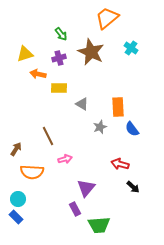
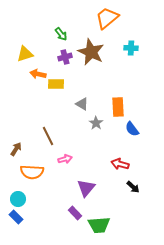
cyan cross: rotated 32 degrees counterclockwise
purple cross: moved 6 px right, 1 px up
yellow rectangle: moved 3 px left, 4 px up
gray star: moved 4 px left, 4 px up; rotated 16 degrees counterclockwise
purple rectangle: moved 4 px down; rotated 16 degrees counterclockwise
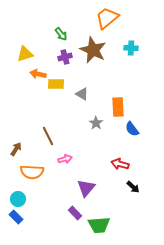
brown star: moved 2 px right, 2 px up
gray triangle: moved 10 px up
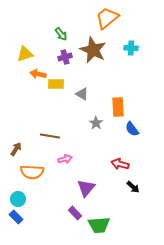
brown line: moved 2 px right; rotated 54 degrees counterclockwise
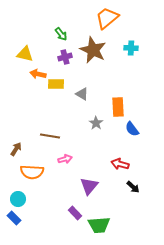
yellow triangle: rotated 30 degrees clockwise
purple triangle: moved 3 px right, 2 px up
blue rectangle: moved 2 px left, 1 px down
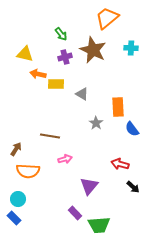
orange semicircle: moved 4 px left, 1 px up
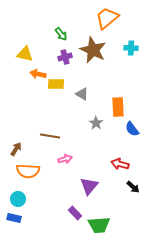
blue rectangle: rotated 32 degrees counterclockwise
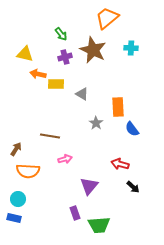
purple rectangle: rotated 24 degrees clockwise
